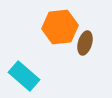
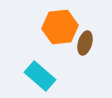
cyan rectangle: moved 16 px right
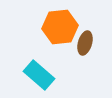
cyan rectangle: moved 1 px left, 1 px up
